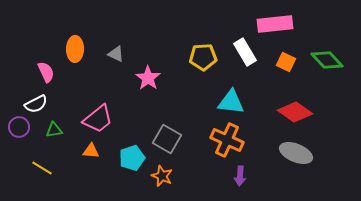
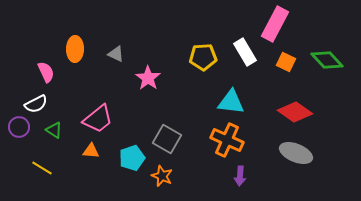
pink rectangle: rotated 56 degrees counterclockwise
green triangle: rotated 42 degrees clockwise
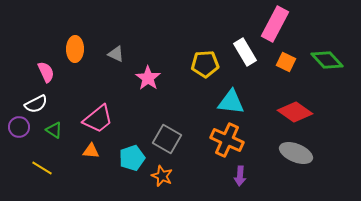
yellow pentagon: moved 2 px right, 7 px down
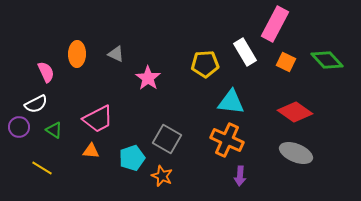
orange ellipse: moved 2 px right, 5 px down
pink trapezoid: rotated 12 degrees clockwise
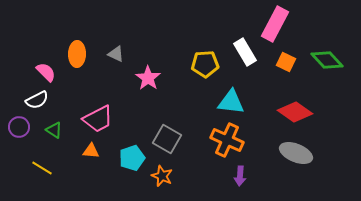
pink semicircle: rotated 20 degrees counterclockwise
white semicircle: moved 1 px right, 4 px up
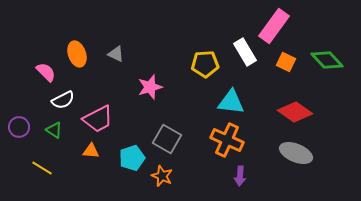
pink rectangle: moved 1 px left, 2 px down; rotated 8 degrees clockwise
orange ellipse: rotated 20 degrees counterclockwise
pink star: moved 2 px right, 9 px down; rotated 20 degrees clockwise
white semicircle: moved 26 px right
